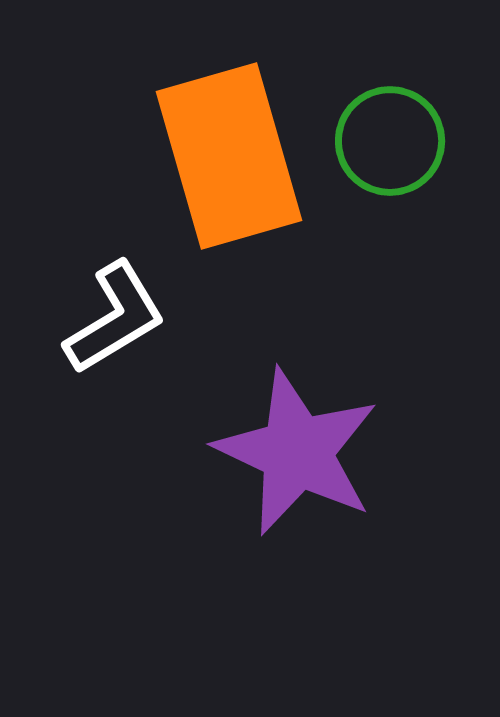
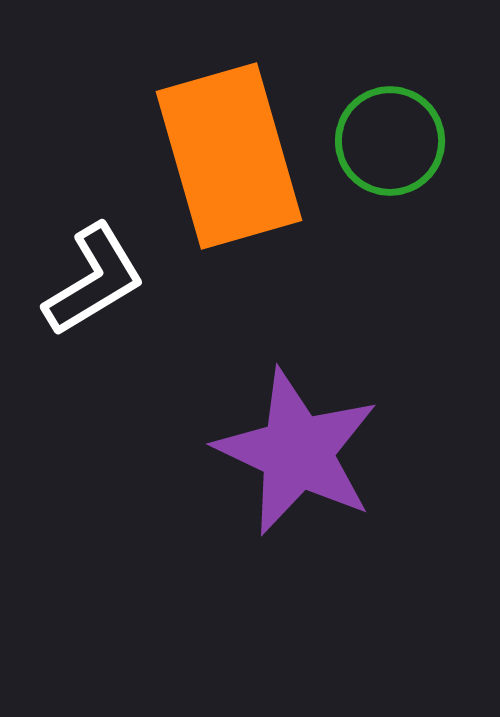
white L-shape: moved 21 px left, 38 px up
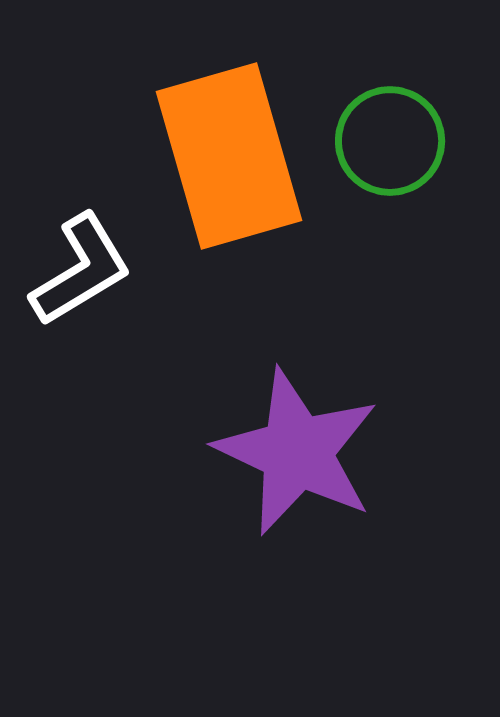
white L-shape: moved 13 px left, 10 px up
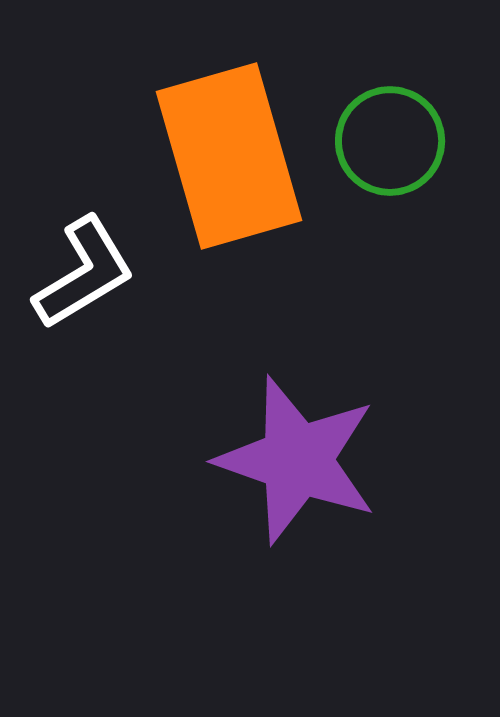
white L-shape: moved 3 px right, 3 px down
purple star: moved 8 px down; rotated 6 degrees counterclockwise
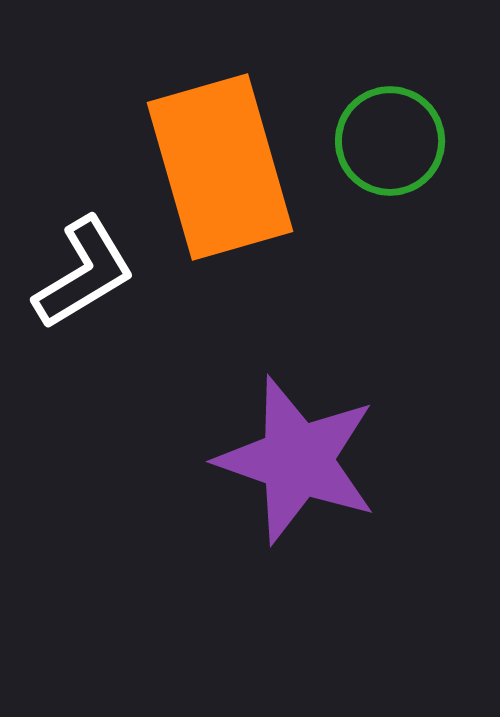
orange rectangle: moved 9 px left, 11 px down
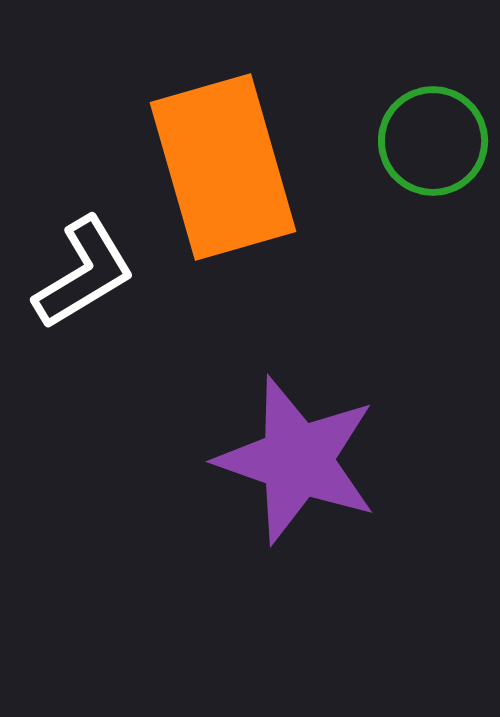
green circle: moved 43 px right
orange rectangle: moved 3 px right
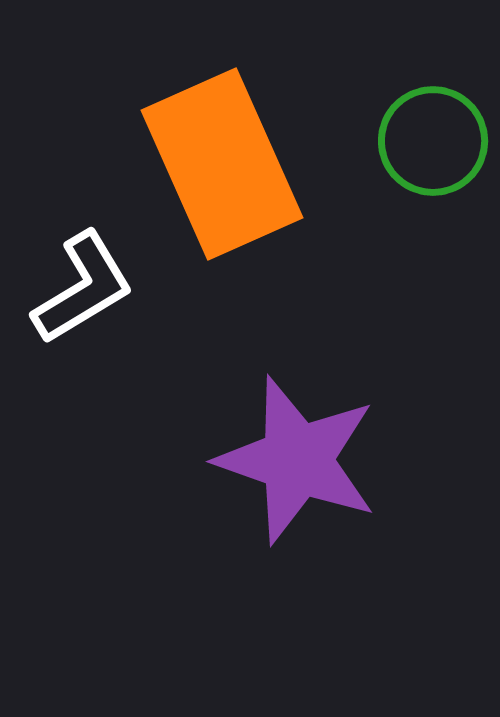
orange rectangle: moved 1 px left, 3 px up; rotated 8 degrees counterclockwise
white L-shape: moved 1 px left, 15 px down
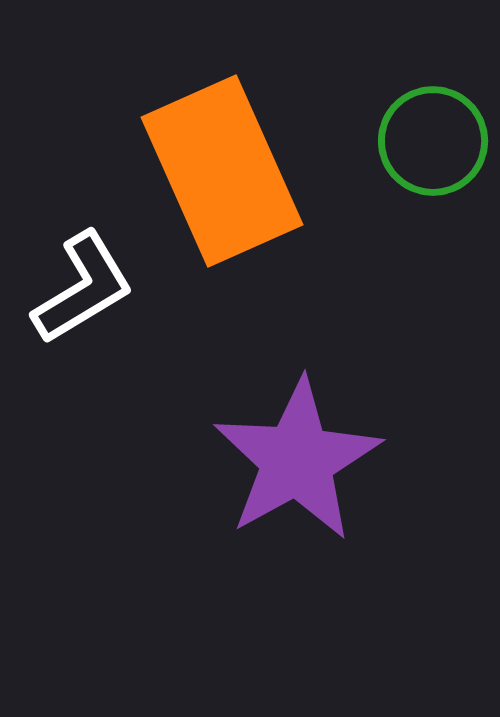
orange rectangle: moved 7 px down
purple star: rotated 24 degrees clockwise
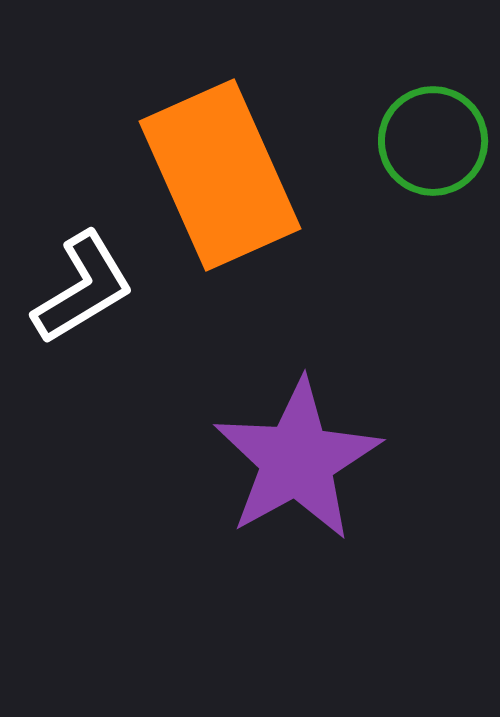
orange rectangle: moved 2 px left, 4 px down
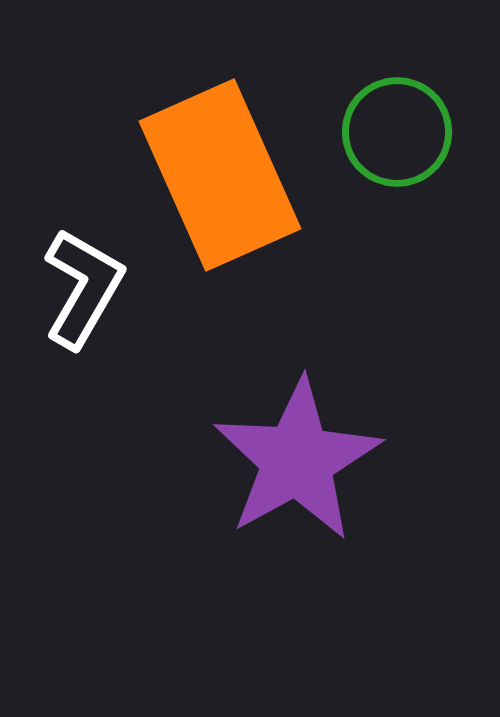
green circle: moved 36 px left, 9 px up
white L-shape: rotated 29 degrees counterclockwise
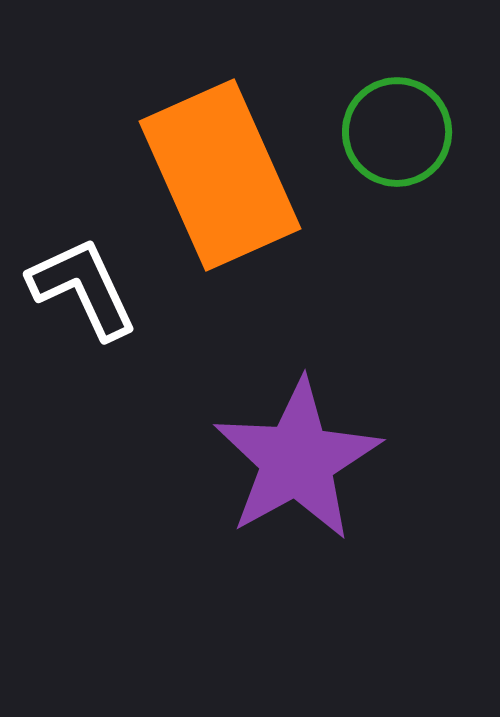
white L-shape: rotated 55 degrees counterclockwise
